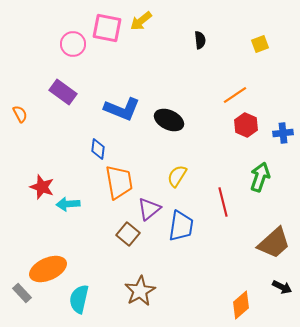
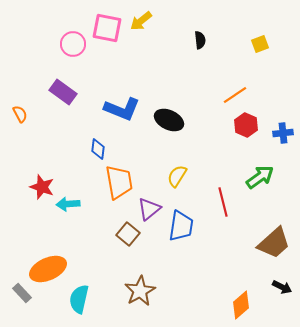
green arrow: rotated 36 degrees clockwise
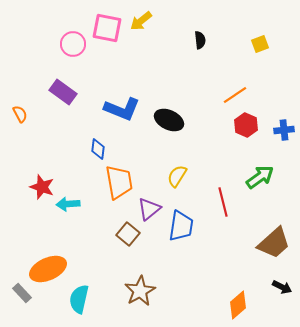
blue cross: moved 1 px right, 3 px up
orange diamond: moved 3 px left
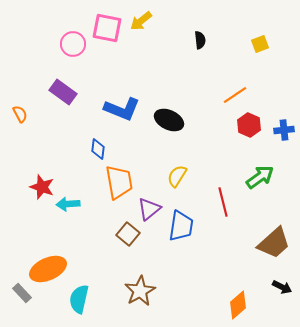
red hexagon: moved 3 px right
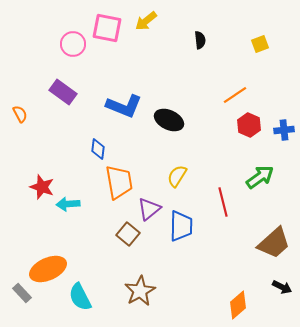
yellow arrow: moved 5 px right
blue L-shape: moved 2 px right, 3 px up
blue trapezoid: rotated 8 degrees counterclockwise
cyan semicircle: moved 1 px right, 2 px up; rotated 40 degrees counterclockwise
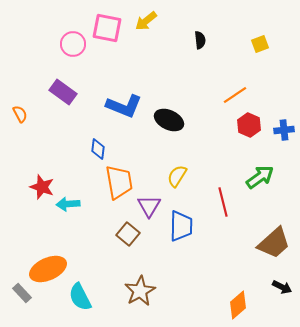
purple triangle: moved 3 px up; rotated 20 degrees counterclockwise
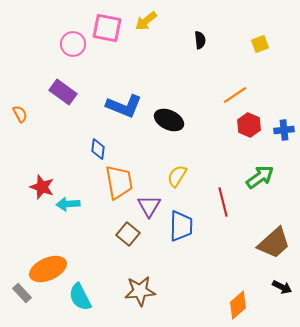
brown star: rotated 24 degrees clockwise
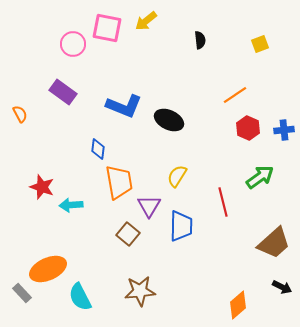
red hexagon: moved 1 px left, 3 px down
cyan arrow: moved 3 px right, 1 px down
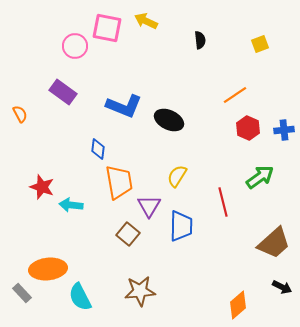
yellow arrow: rotated 65 degrees clockwise
pink circle: moved 2 px right, 2 px down
cyan arrow: rotated 10 degrees clockwise
orange ellipse: rotated 18 degrees clockwise
